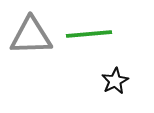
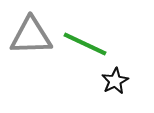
green line: moved 4 px left, 10 px down; rotated 30 degrees clockwise
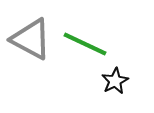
gray triangle: moved 3 px down; rotated 30 degrees clockwise
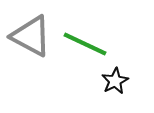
gray triangle: moved 3 px up
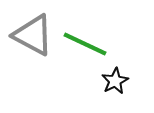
gray triangle: moved 2 px right, 1 px up
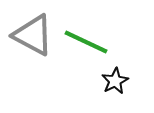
green line: moved 1 px right, 2 px up
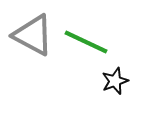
black star: rotated 8 degrees clockwise
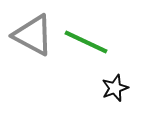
black star: moved 7 px down
